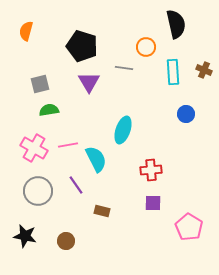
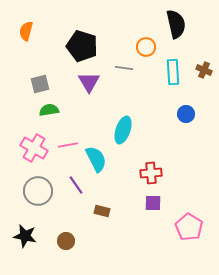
red cross: moved 3 px down
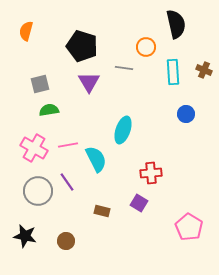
purple line: moved 9 px left, 3 px up
purple square: moved 14 px left; rotated 30 degrees clockwise
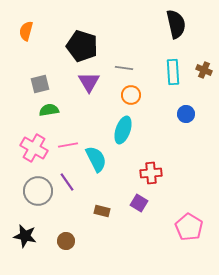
orange circle: moved 15 px left, 48 px down
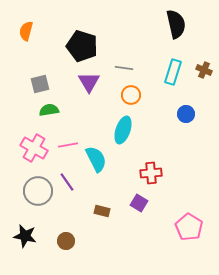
cyan rectangle: rotated 20 degrees clockwise
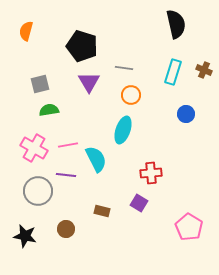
purple line: moved 1 px left, 7 px up; rotated 48 degrees counterclockwise
brown circle: moved 12 px up
